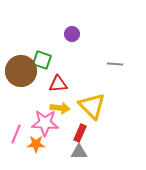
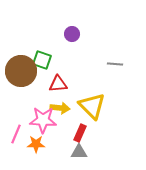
pink star: moved 2 px left, 3 px up
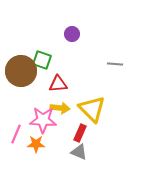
yellow triangle: moved 3 px down
gray triangle: rotated 24 degrees clockwise
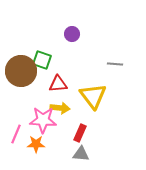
yellow triangle: moved 1 px right, 13 px up; rotated 8 degrees clockwise
gray triangle: moved 2 px right, 2 px down; rotated 18 degrees counterclockwise
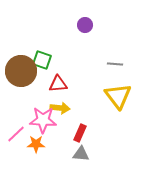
purple circle: moved 13 px right, 9 px up
yellow triangle: moved 25 px right
pink line: rotated 24 degrees clockwise
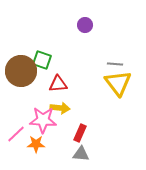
yellow triangle: moved 13 px up
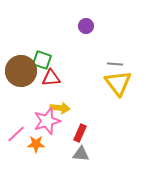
purple circle: moved 1 px right, 1 px down
red triangle: moved 7 px left, 6 px up
pink star: moved 4 px right, 1 px down; rotated 20 degrees counterclockwise
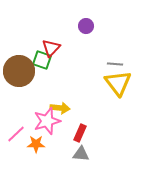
brown circle: moved 2 px left
red triangle: moved 30 px up; rotated 42 degrees counterclockwise
